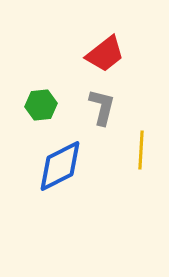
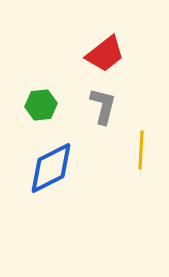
gray L-shape: moved 1 px right, 1 px up
blue diamond: moved 9 px left, 2 px down
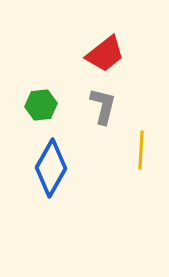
blue diamond: rotated 34 degrees counterclockwise
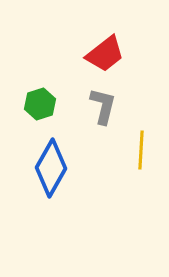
green hexagon: moved 1 px left, 1 px up; rotated 12 degrees counterclockwise
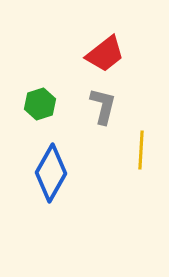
blue diamond: moved 5 px down
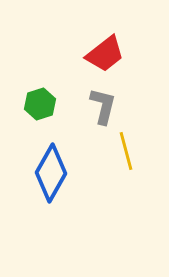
yellow line: moved 15 px left, 1 px down; rotated 18 degrees counterclockwise
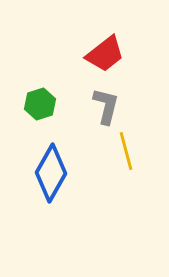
gray L-shape: moved 3 px right
